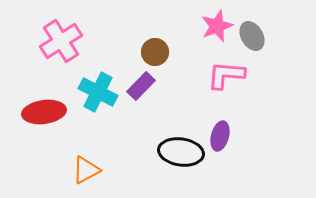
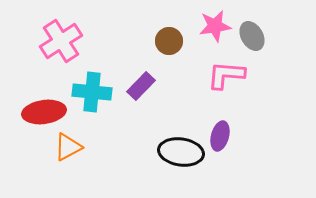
pink star: moved 2 px left; rotated 12 degrees clockwise
brown circle: moved 14 px right, 11 px up
cyan cross: moved 6 px left; rotated 21 degrees counterclockwise
orange triangle: moved 18 px left, 23 px up
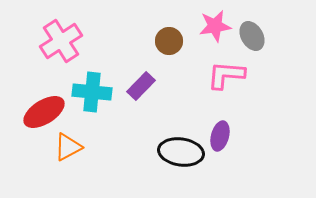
red ellipse: rotated 24 degrees counterclockwise
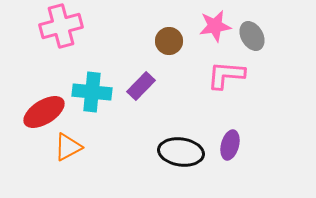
pink cross: moved 15 px up; rotated 18 degrees clockwise
purple ellipse: moved 10 px right, 9 px down
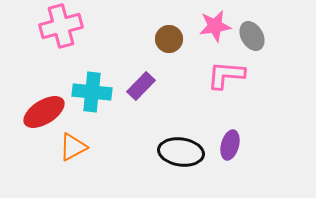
brown circle: moved 2 px up
orange triangle: moved 5 px right
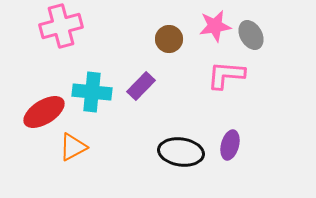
gray ellipse: moved 1 px left, 1 px up
